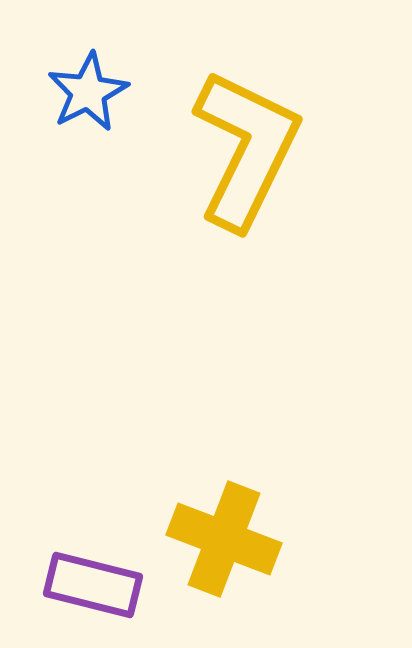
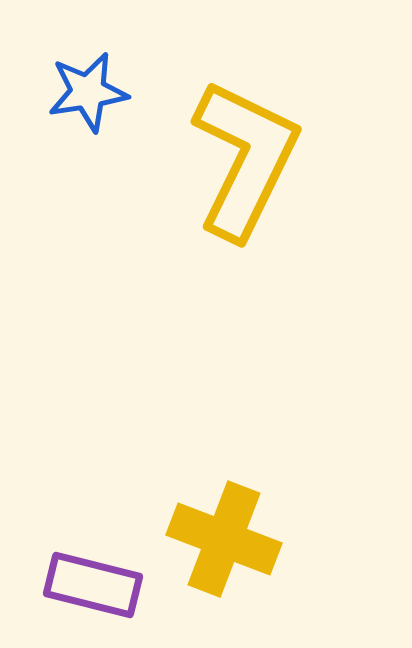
blue star: rotated 18 degrees clockwise
yellow L-shape: moved 1 px left, 10 px down
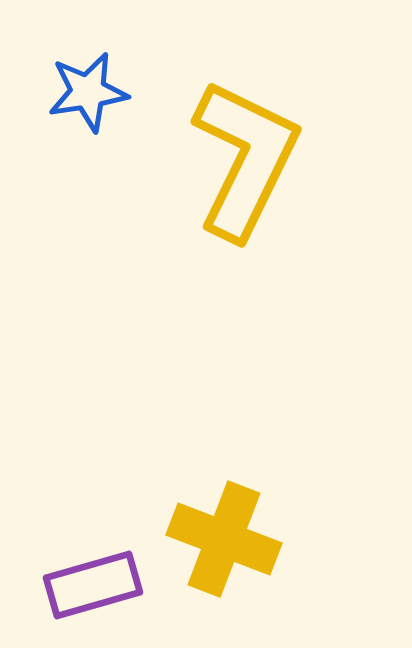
purple rectangle: rotated 30 degrees counterclockwise
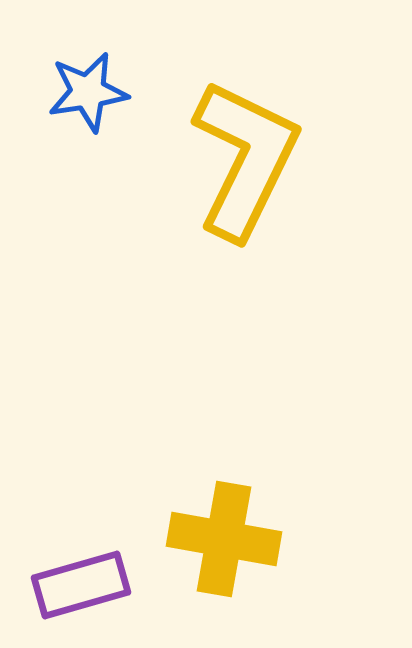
yellow cross: rotated 11 degrees counterclockwise
purple rectangle: moved 12 px left
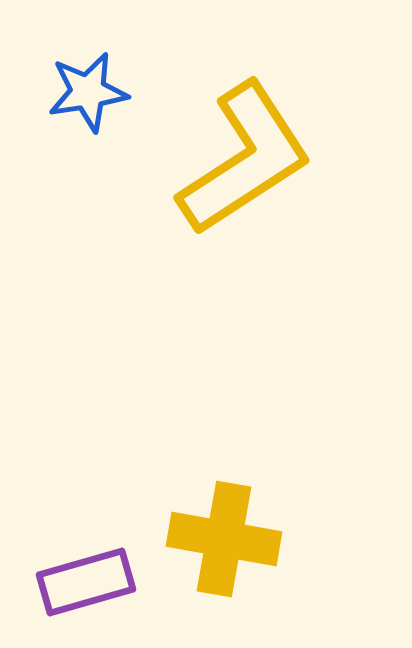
yellow L-shape: rotated 31 degrees clockwise
purple rectangle: moved 5 px right, 3 px up
